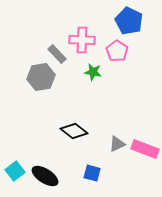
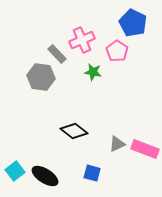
blue pentagon: moved 4 px right, 2 px down
pink cross: rotated 25 degrees counterclockwise
gray hexagon: rotated 16 degrees clockwise
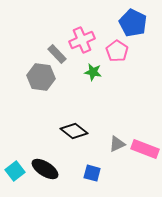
black ellipse: moved 7 px up
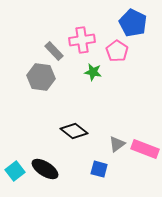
pink cross: rotated 15 degrees clockwise
gray rectangle: moved 3 px left, 3 px up
gray triangle: rotated 12 degrees counterclockwise
blue square: moved 7 px right, 4 px up
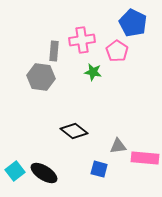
gray rectangle: rotated 48 degrees clockwise
gray triangle: moved 1 px right, 2 px down; rotated 30 degrees clockwise
pink rectangle: moved 9 px down; rotated 16 degrees counterclockwise
black ellipse: moved 1 px left, 4 px down
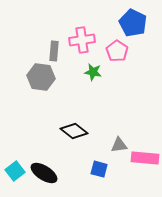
gray triangle: moved 1 px right, 1 px up
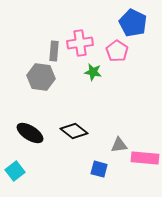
pink cross: moved 2 px left, 3 px down
black ellipse: moved 14 px left, 40 px up
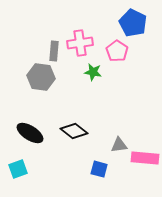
cyan square: moved 3 px right, 2 px up; rotated 18 degrees clockwise
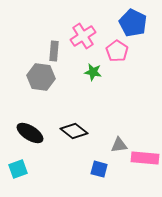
pink cross: moved 3 px right, 7 px up; rotated 25 degrees counterclockwise
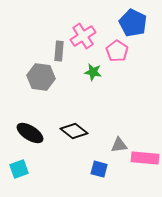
gray rectangle: moved 5 px right
cyan square: moved 1 px right
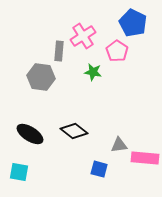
black ellipse: moved 1 px down
cyan square: moved 3 px down; rotated 30 degrees clockwise
